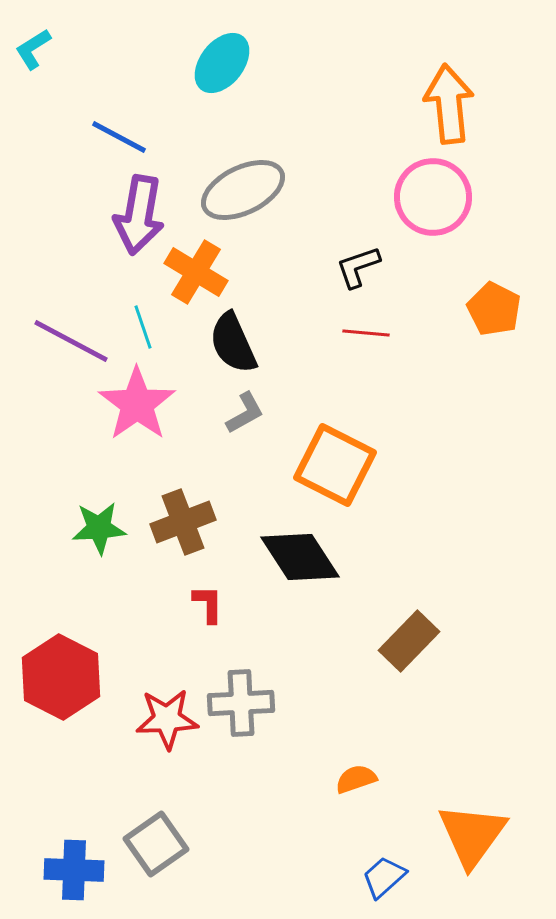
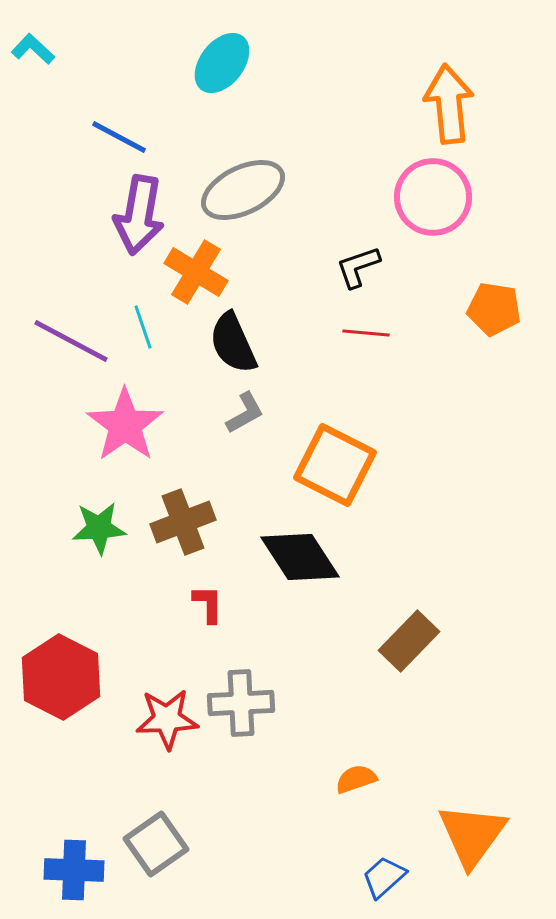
cyan L-shape: rotated 75 degrees clockwise
orange pentagon: rotated 18 degrees counterclockwise
pink star: moved 12 px left, 21 px down
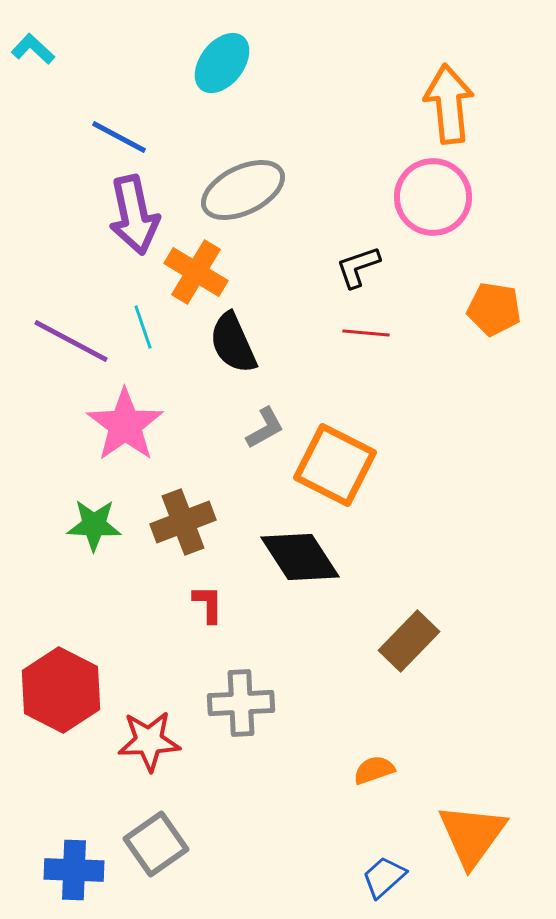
purple arrow: moved 5 px left; rotated 22 degrees counterclockwise
gray L-shape: moved 20 px right, 15 px down
green star: moved 5 px left, 3 px up; rotated 6 degrees clockwise
red hexagon: moved 13 px down
red star: moved 18 px left, 22 px down
orange semicircle: moved 18 px right, 9 px up
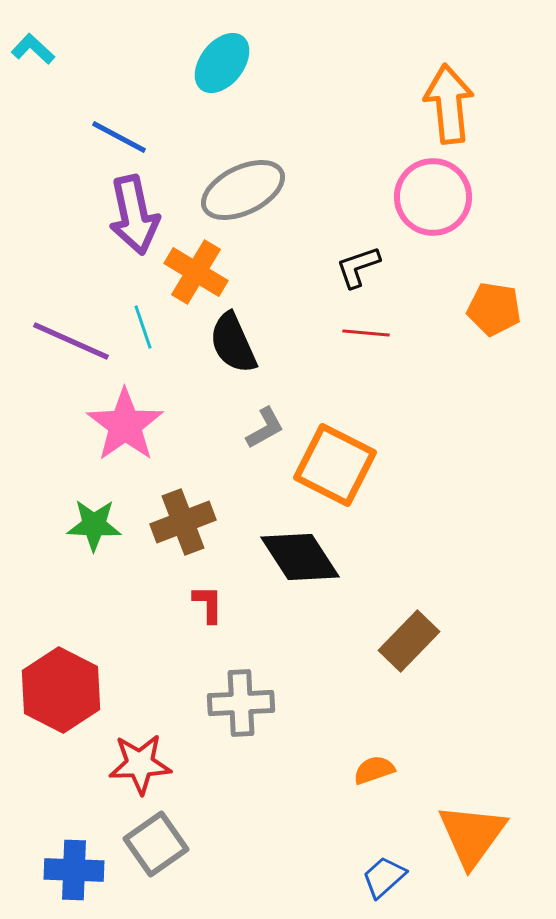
purple line: rotated 4 degrees counterclockwise
red star: moved 9 px left, 23 px down
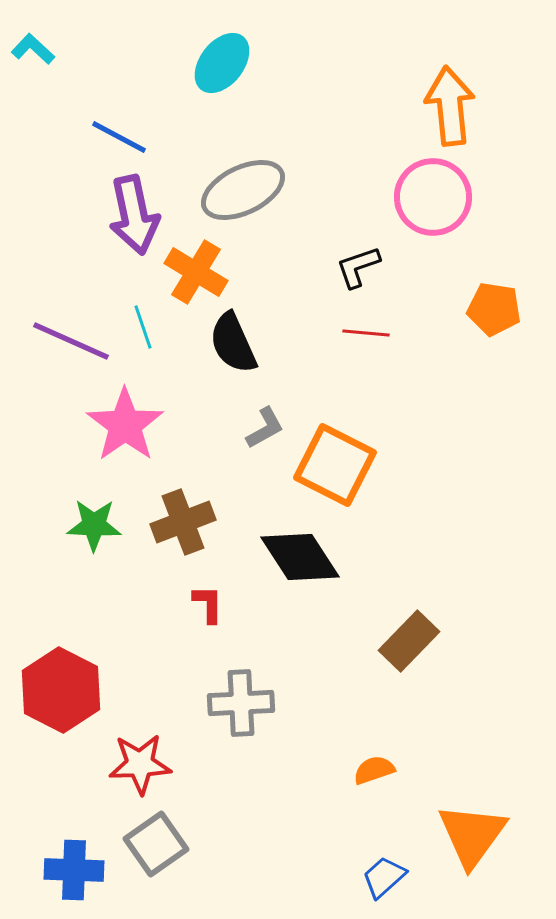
orange arrow: moved 1 px right, 2 px down
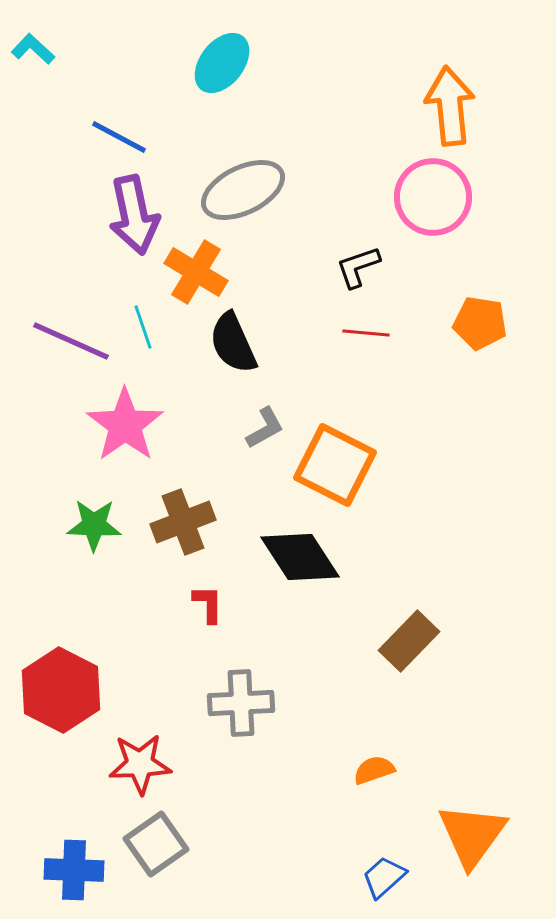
orange pentagon: moved 14 px left, 14 px down
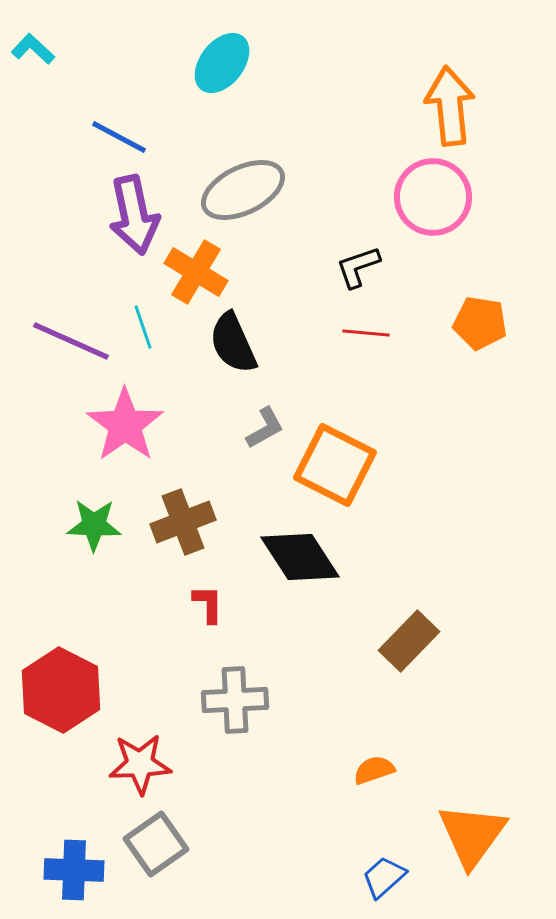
gray cross: moved 6 px left, 3 px up
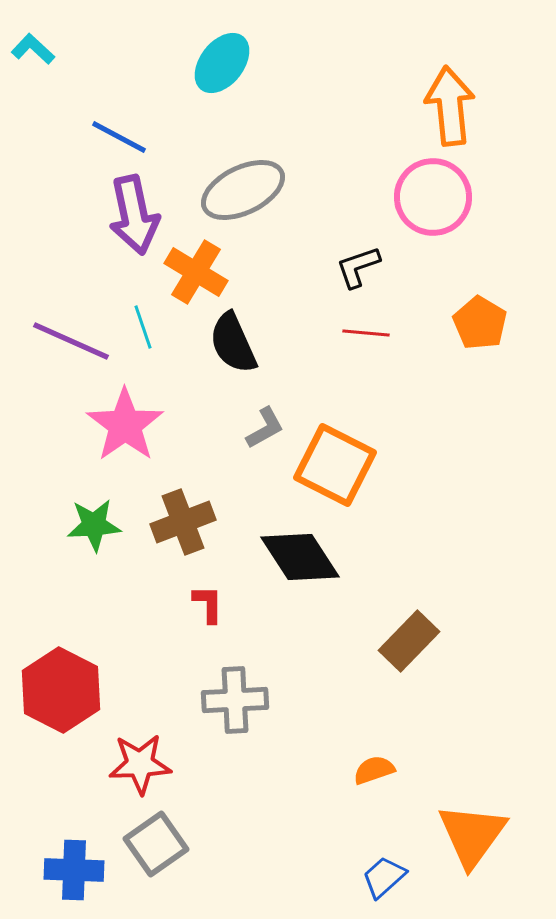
orange pentagon: rotated 22 degrees clockwise
green star: rotated 6 degrees counterclockwise
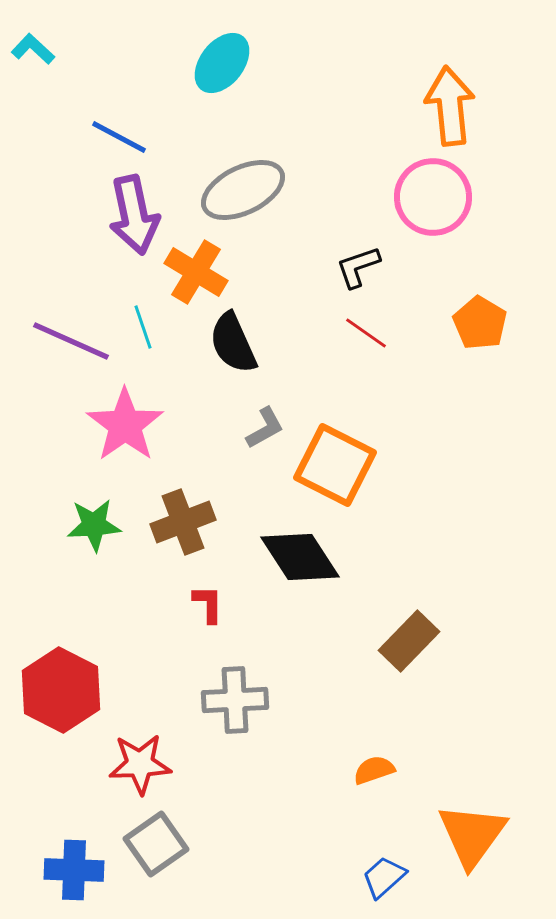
red line: rotated 30 degrees clockwise
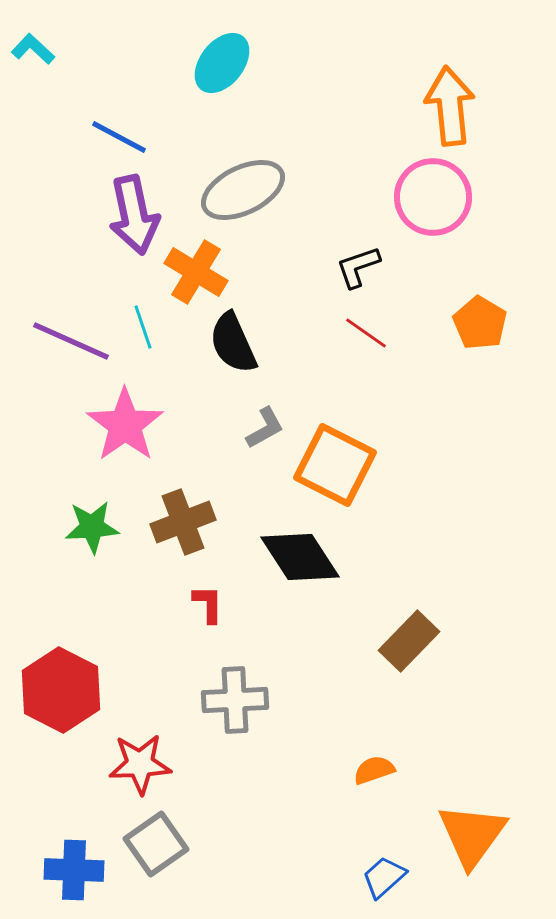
green star: moved 2 px left, 2 px down
